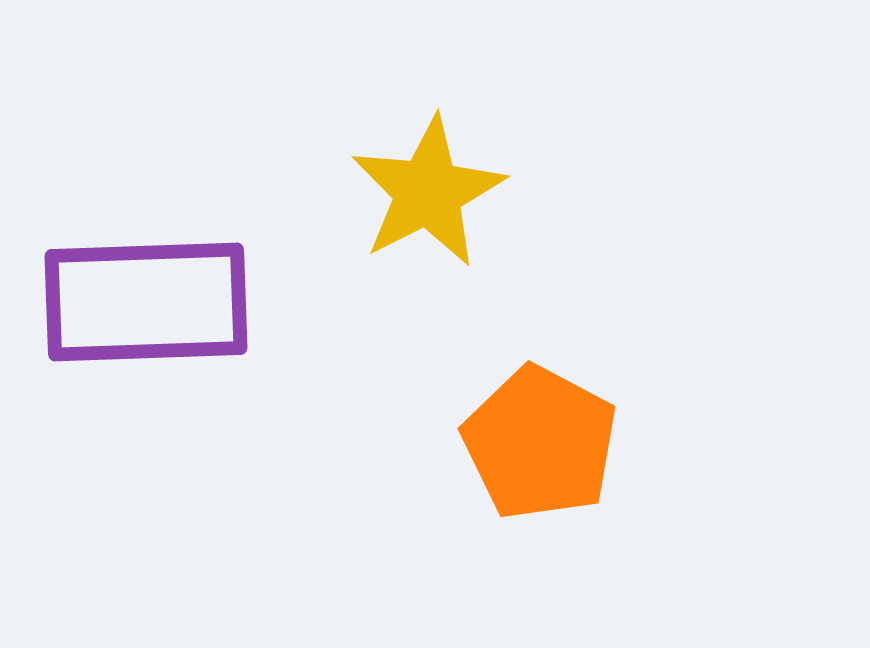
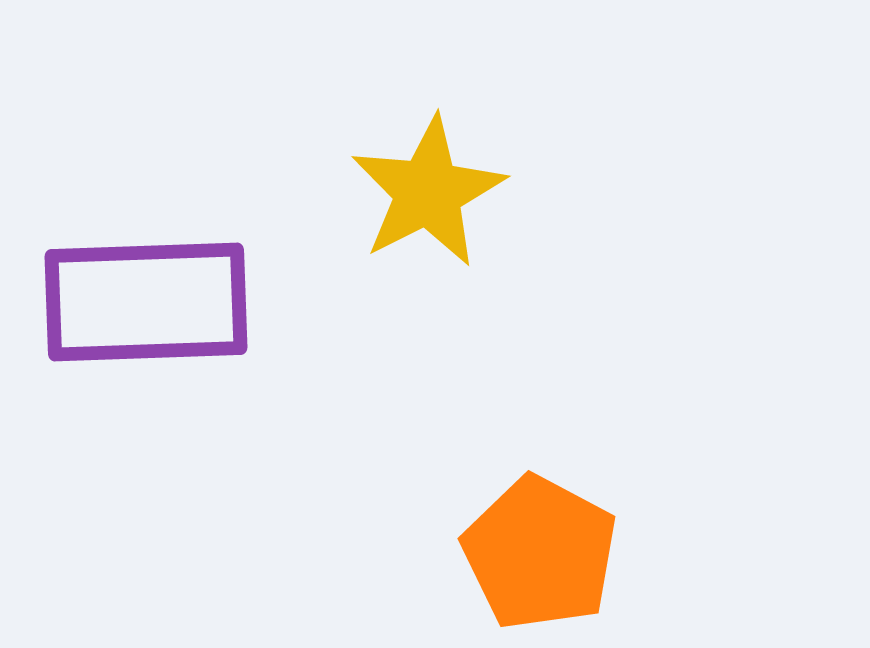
orange pentagon: moved 110 px down
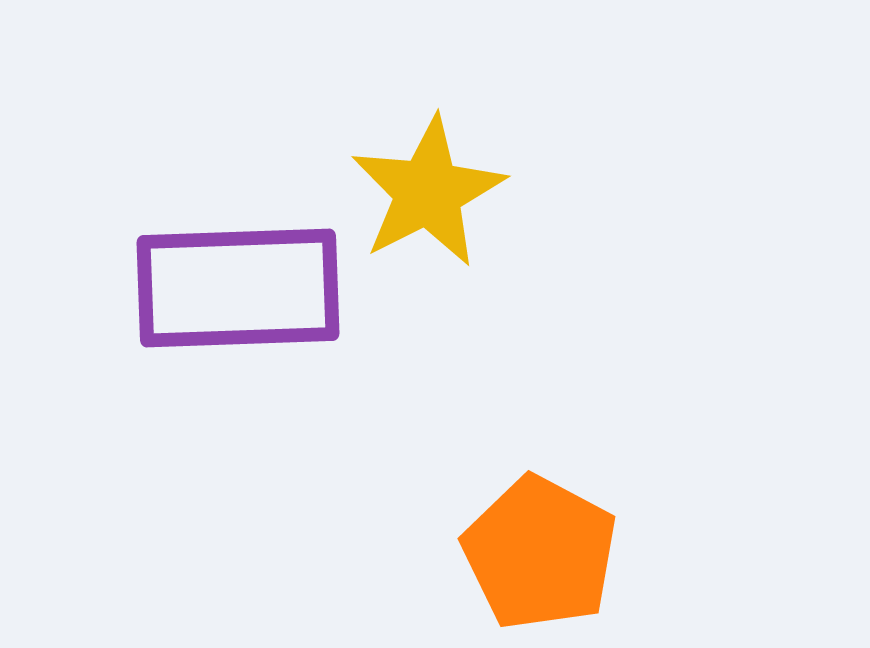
purple rectangle: moved 92 px right, 14 px up
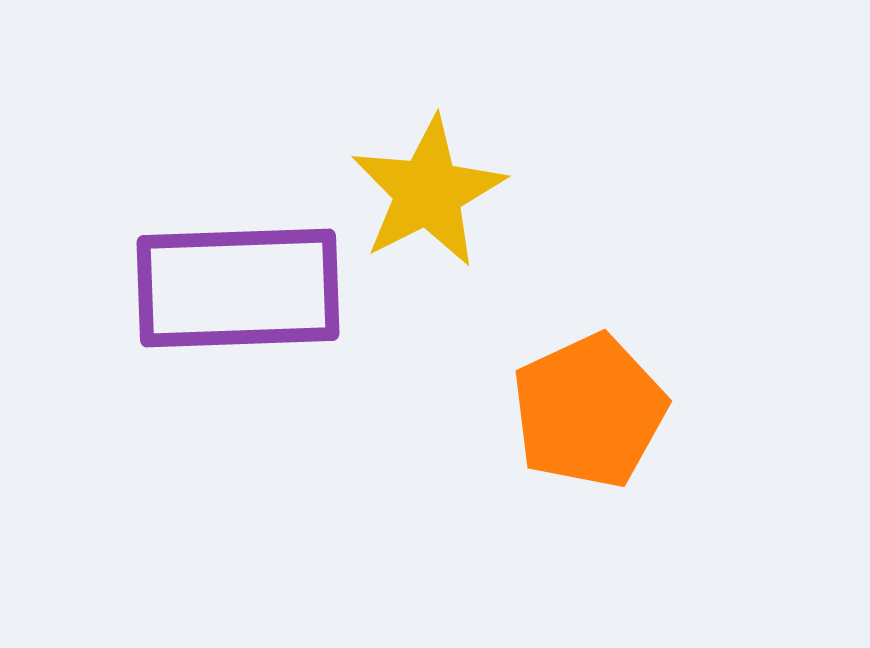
orange pentagon: moved 49 px right, 142 px up; rotated 19 degrees clockwise
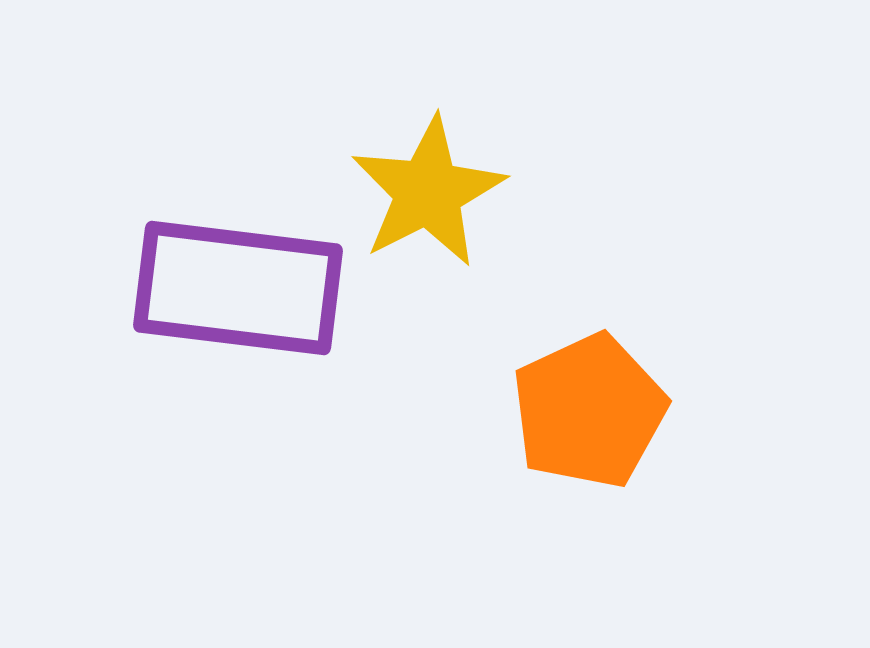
purple rectangle: rotated 9 degrees clockwise
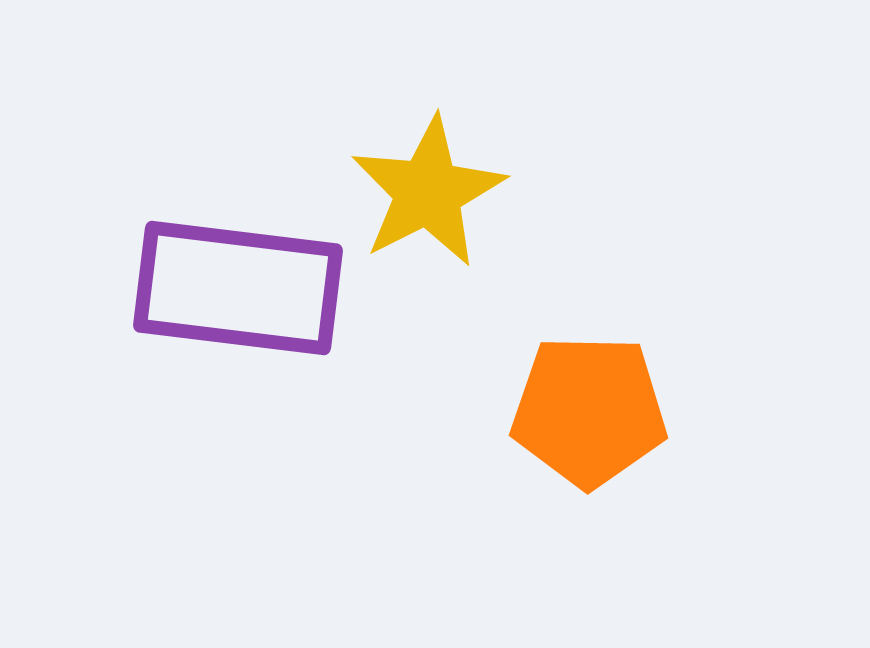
orange pentagon: rotated 26 degrees clockwise
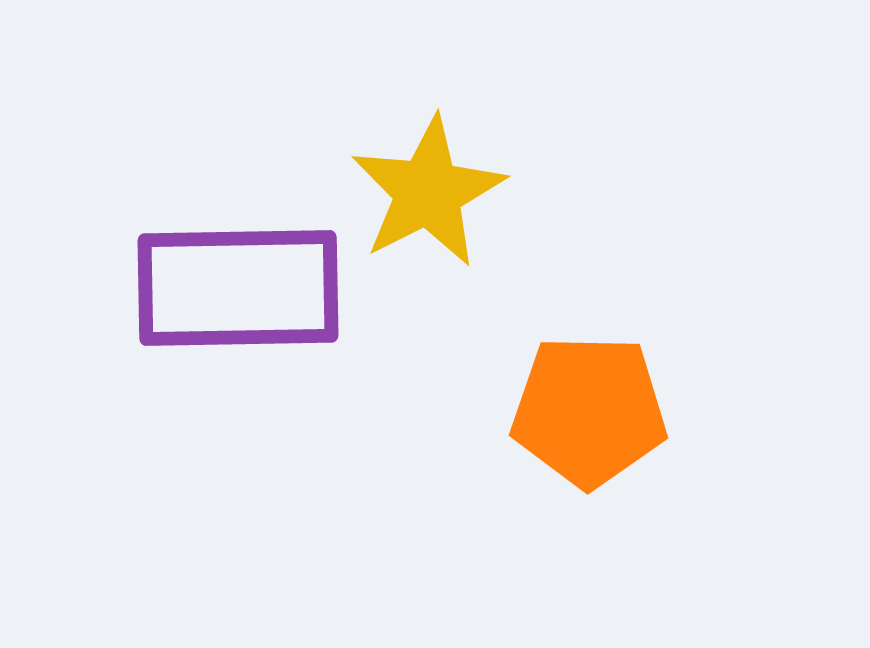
purple rectangle: rotated 8 degrees counterclockwise
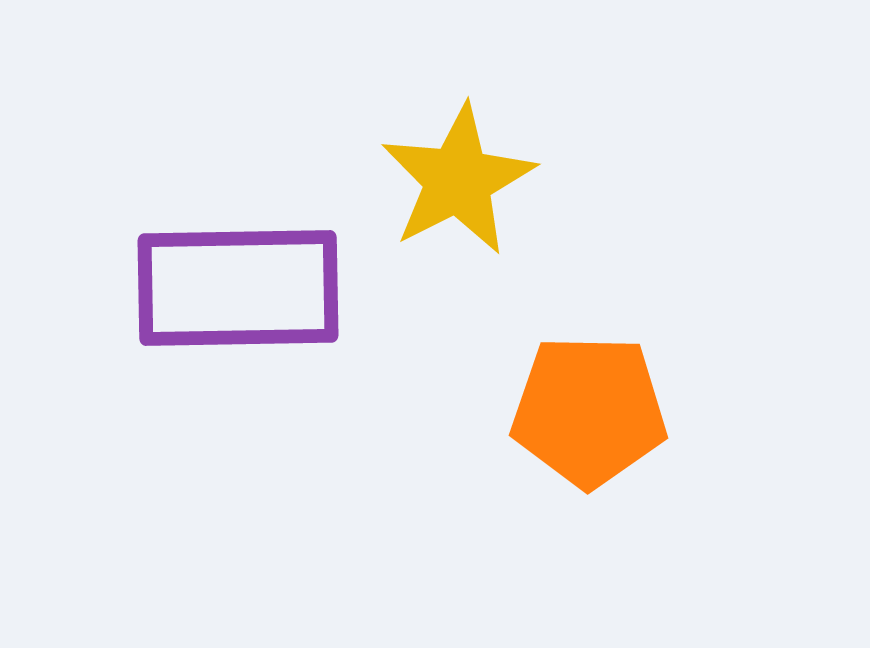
yellow star: moved 30 px right, 12 px up
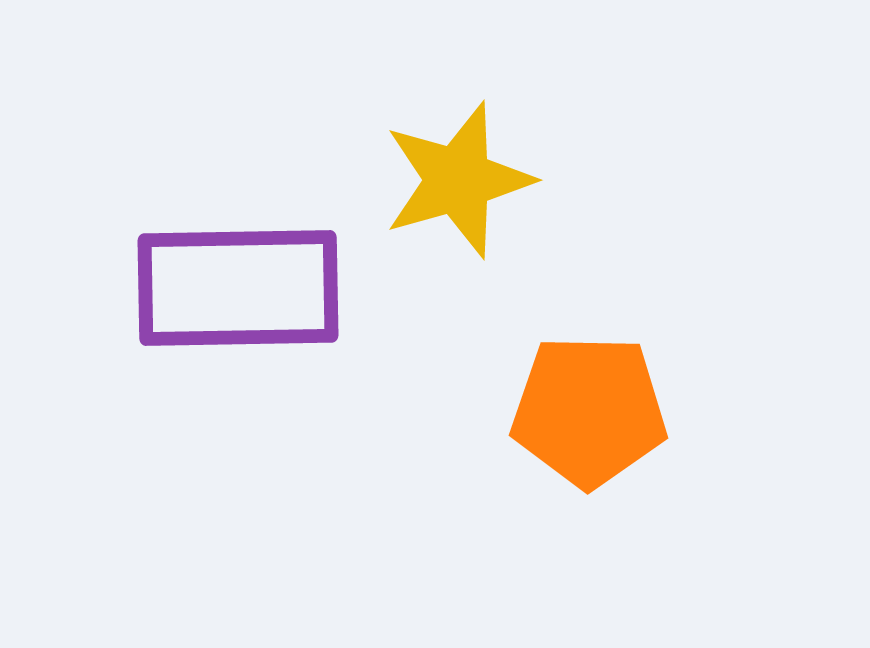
yellow star: rotated 11 degrees clockwise
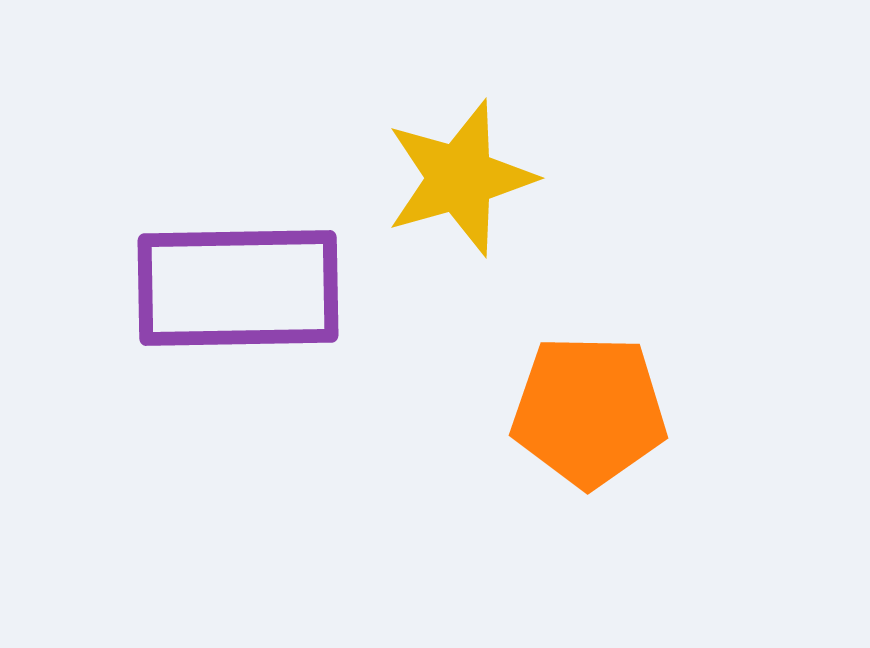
yellow star: moved 2 px right, 2 px up
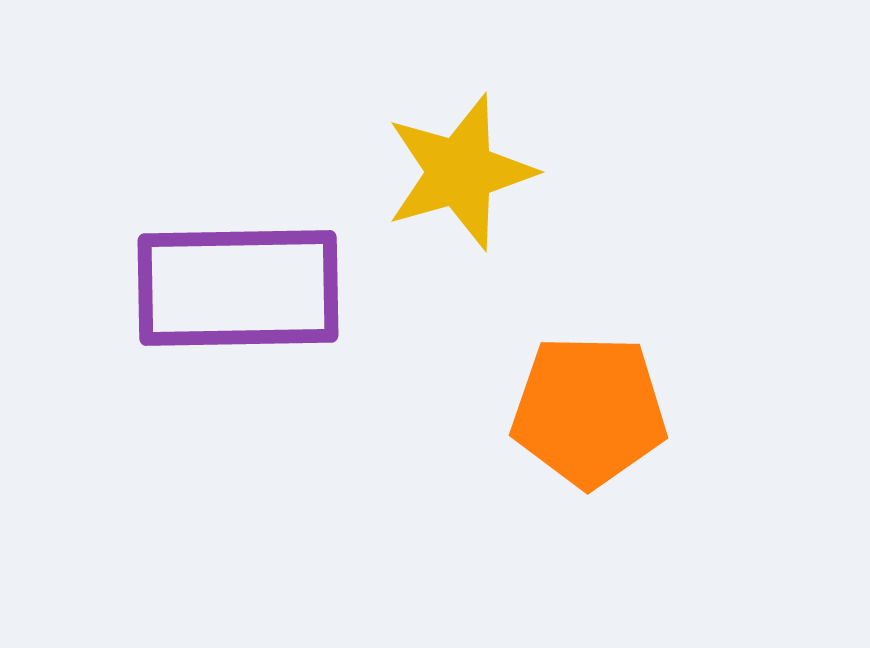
yellow star: moved 6 px up
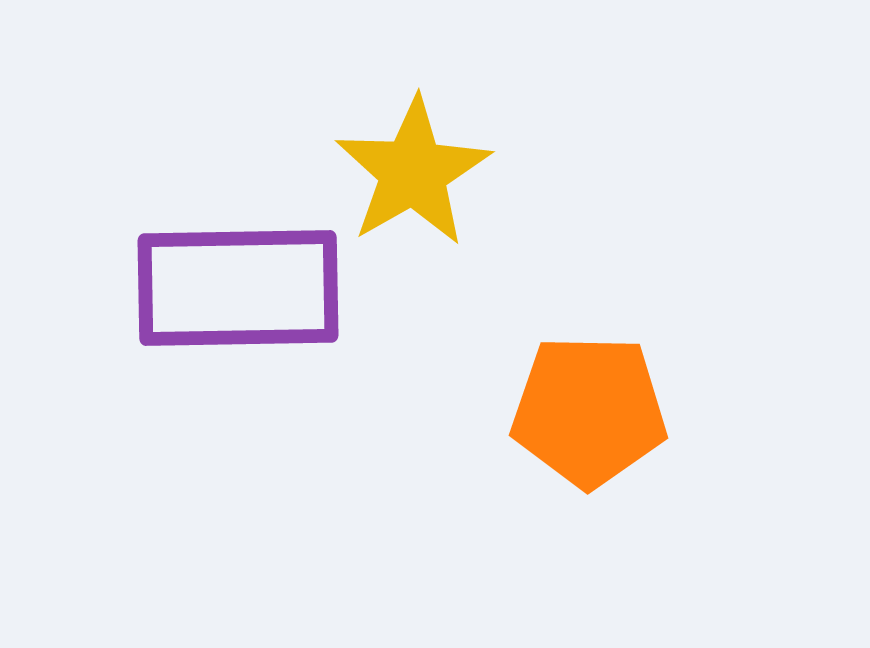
yellow star: moved 47 px left; rotated 14 degrees counterclockwise
